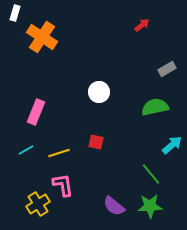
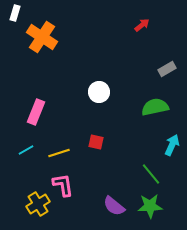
cyan arrow: rotated 25 degrees counterclockwise
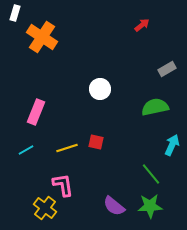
white circle: moved 1 px right, 3 px up
yellow line: moved 8 px right, 5 px up
yellow cross: moved 7 px right, 4 px down; rotated 20 degrees counterclockwise
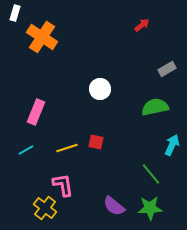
green star: moved 2 px down
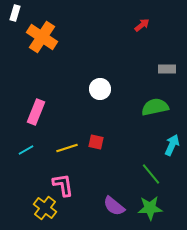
gray rectangle: rotated 30 degrees clockwise
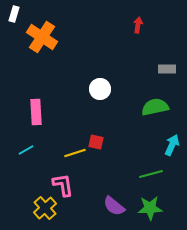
white rectangle: moved 1 px left, 1 px down
red arrow: moved 4 px left; rotated 42 degrees counterclockwise
pink rectangle: rotated 25 degrees counterclockwise
yellow line: moved 8 px right, 5 px down
green line: rotated 65 degrees counterclockwise
yellow cross: rotated 10 degrees clockwise
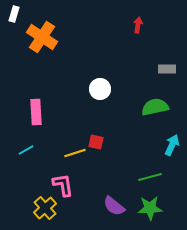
green line: moved 1 px left, 3 px down
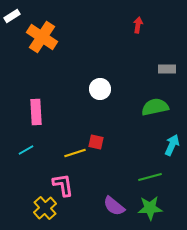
white rectangle: moved 2 px left, 2 px down; rotated 42 degrees clockwise
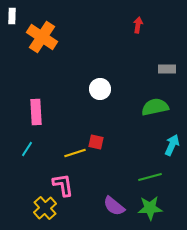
white rectangle: rotated 56 degrees counterclockwise
cyan line: moved 1 px right, 1 px up; rotated 28 degrees counterclockwise
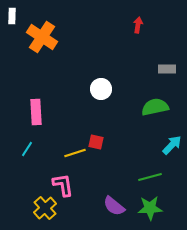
white circle: moved 1 px right
cyan arrow: rotated 20 degrees clockwise
